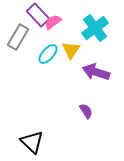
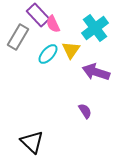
pink semicircle: moved 2 px down; rotated 78 degrees counterclockwise
purple semicircle: moved 1 px left
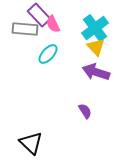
purple rectangle: moved 1 px right
gray rectangle: moved 7 px right, 8 px up; rotated 65 degrees clockwise
yellow triangle: moved 25 px right, 3 px up; rotated 18 degrees counterclockwise
black triangle: moved 1 px left, 1 px down
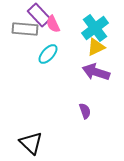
yellow triangle: rotated 48 degrees clockwise
purple semicircle: rotated 14 degrees clockwise
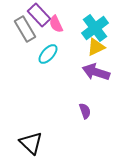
pink semicircle: moved 3 px right
gray rectangle: rotated 55 degrees clockwise
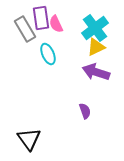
purple rectangle: moved 2 px right, 3 px down; rotated 35 degrees clockwise
cyan ellipse: rotated 65 degrees counterclockwise
black triangle: moved 2 px left, 4 px up; rotated 10 degrees clockwise
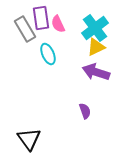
pink semicircle: moved 2 px right
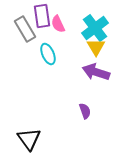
purple rectangle: moved 1 px right, 2 px up
yellow triangle: rotated 36 degrees counterclockwise
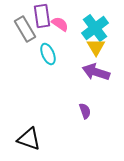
pink semicircle: moved 2 px right; rotated 150 degrees clockwise
black triangle: rotated 35 degrees counterclockwise
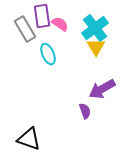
purple arrow: moved 6 px right, 17 px down; rotated 48 degrees counterclockwise
